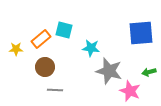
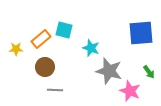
cyan star: rotated 12 degrees clockwise
green arrow: rotated 112 degrees counterclockwise
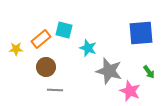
cyan star: moved 3 px left
brown circle: moved 1 px right
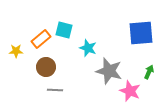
yellow star: moved 2 px down
green arrow: rotated 120 degrees counterclockwise
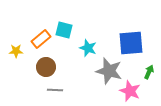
blue square: moved 10 px left, 10 px down
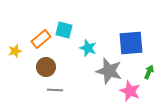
yellow star: moved 1 px left; rotated 16 degrees counterclockwise
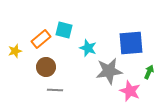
gray star: rotated 24 degrees counterclockwise
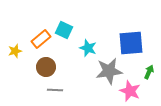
cyan square: rotated 12 degrees clockwise
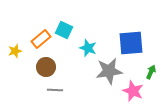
green arrow: moved 2 px right
pink star: moved 3 px right
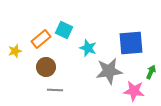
pink star: moved 1 px right; rotated 15 degrees counterclockwise
